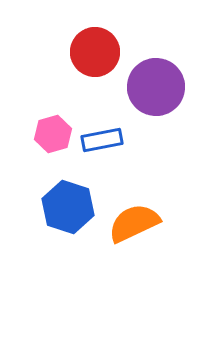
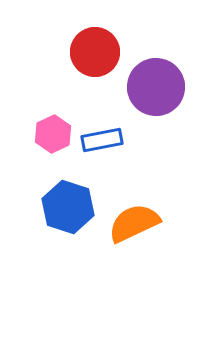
pink hexagon: rotated 9 degrees counterclockwise
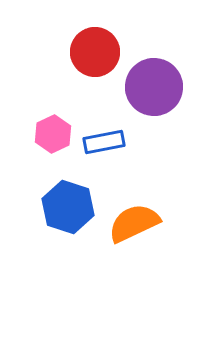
purple circle: moved 2 px left
blue rectangle: moved 2 px right, 2 px down
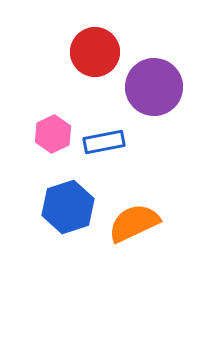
blue hexagon: rotated 24 degrees clockwise
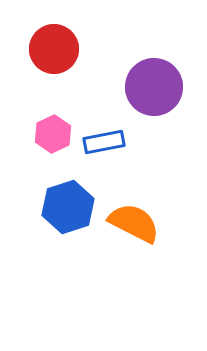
red circle: moved 41 px left, 3 px up
orange semicircle: rotated 52 degrees clockwise
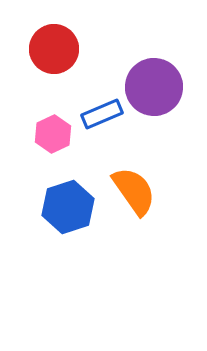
blue rectangle: moved 2 px left, 28 px up; rotated 12 degrees counterclockwise
orange semicircle: moved 32 px up; rotated 28 degrees clockwise
